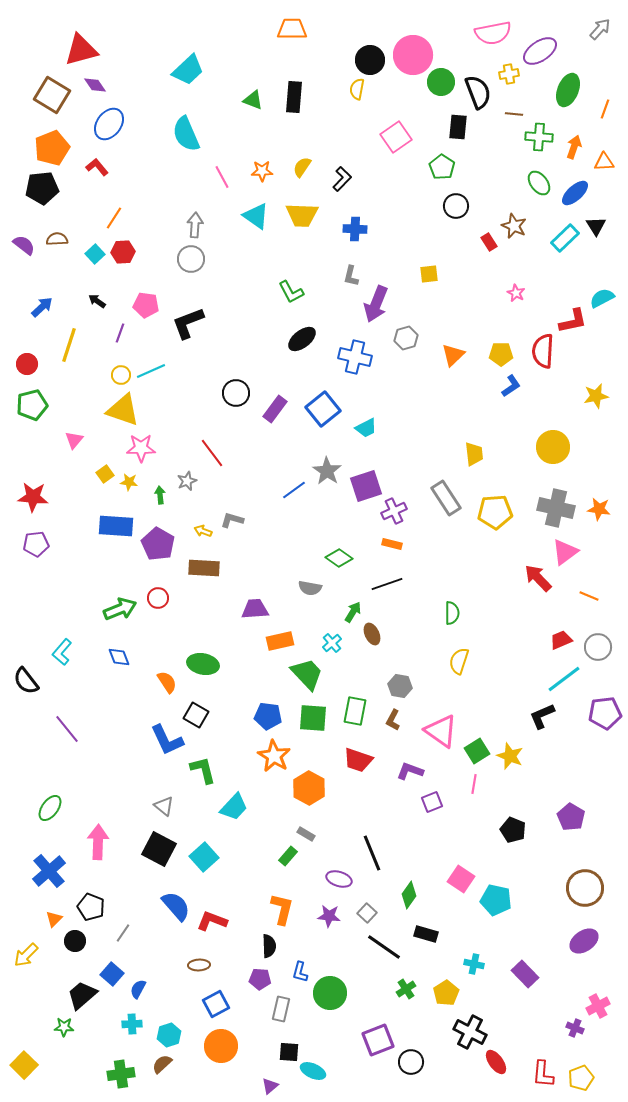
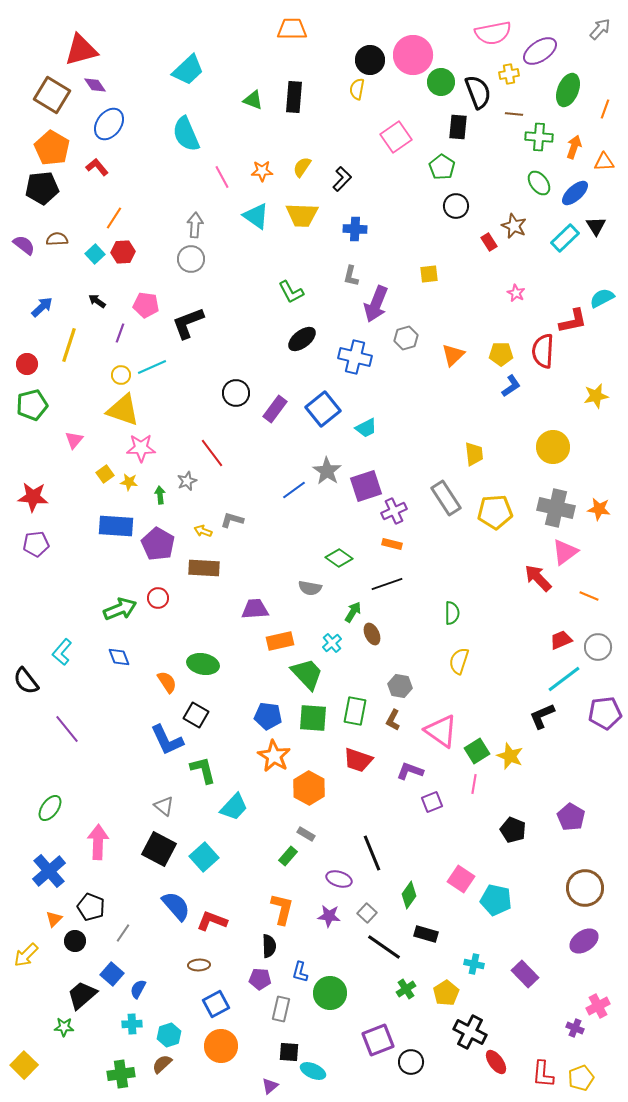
orange pentagon at (52, 148): rotated 20 degrees counterclockwise
cyan line at (151, 371): moved 1 px right, 4 px up
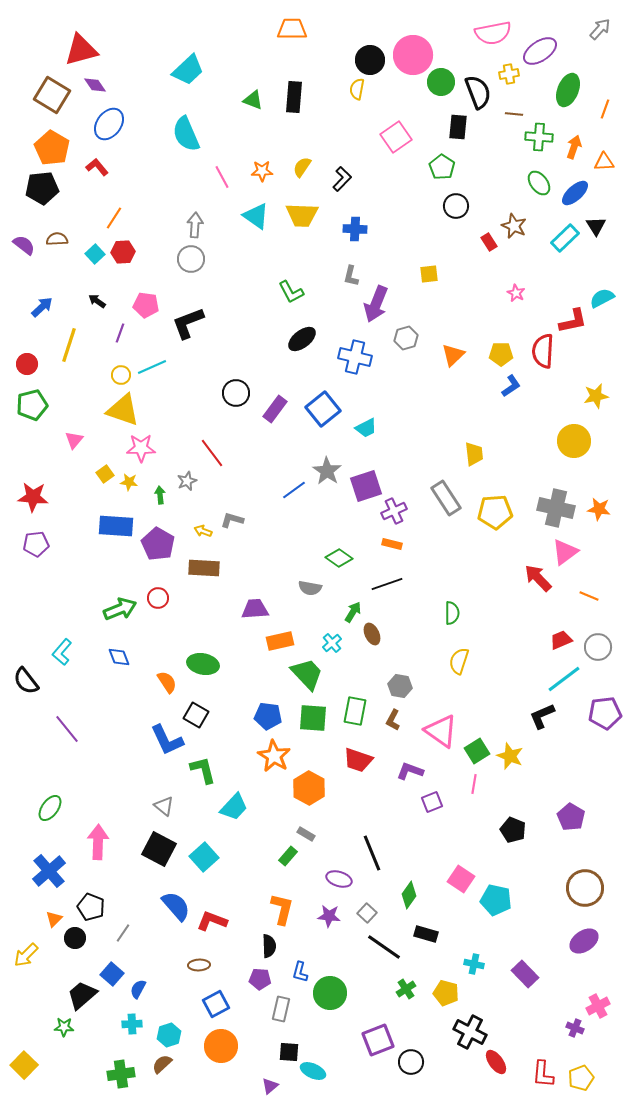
yellow circle at (553, 447): moved 21 px right, 6 px up
black circle at (75, 941): moved 3 px up
yellow pentagon at (446, 993): rotated 25 degrees counterclockwise
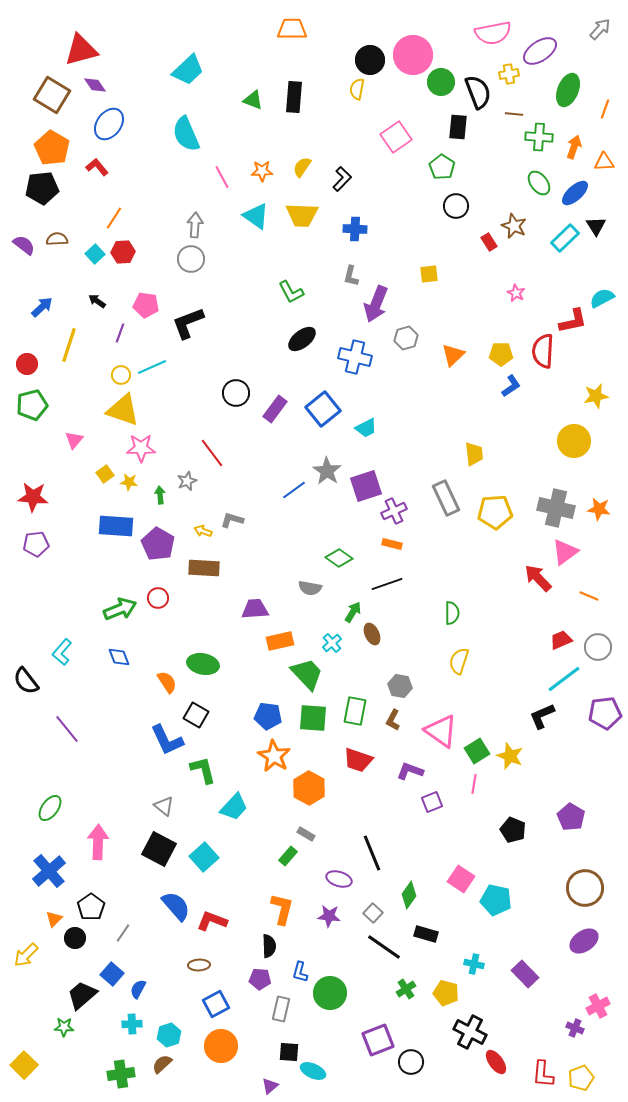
gray rectangle at (446, 498): rotated 8 degrees clockwise
black pentagon at (91, 907): rotated 16 degrees clockwise
gray square at (367, 913): moved 6 px right
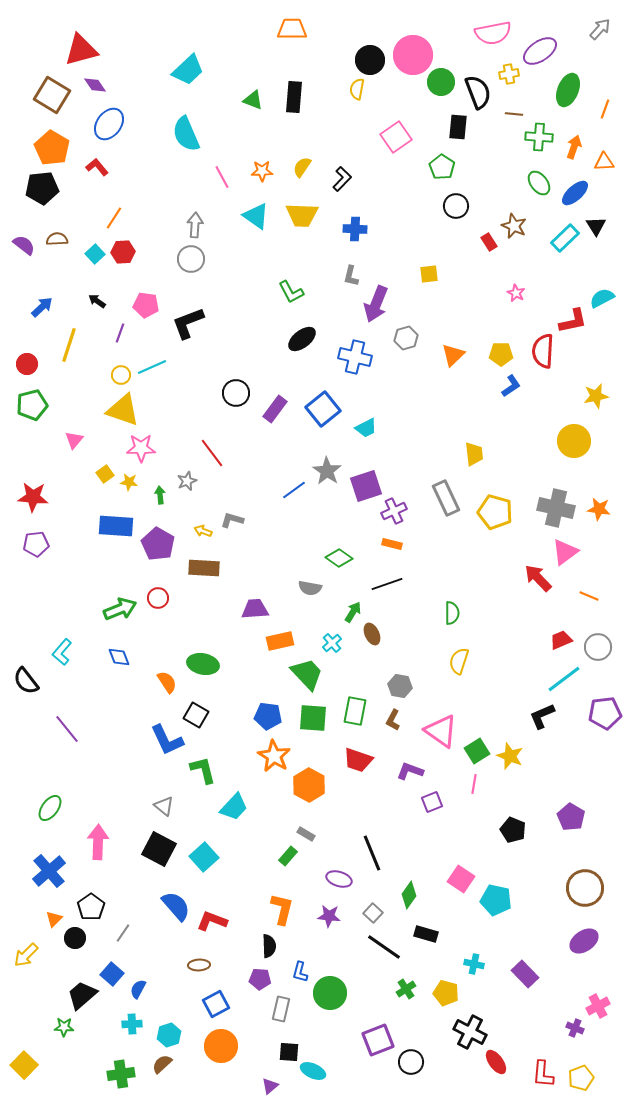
yellow pentagon at (495, 512): rotated 20 degrees clockwise
orange hexagon at (309, 788): moved 3 px up
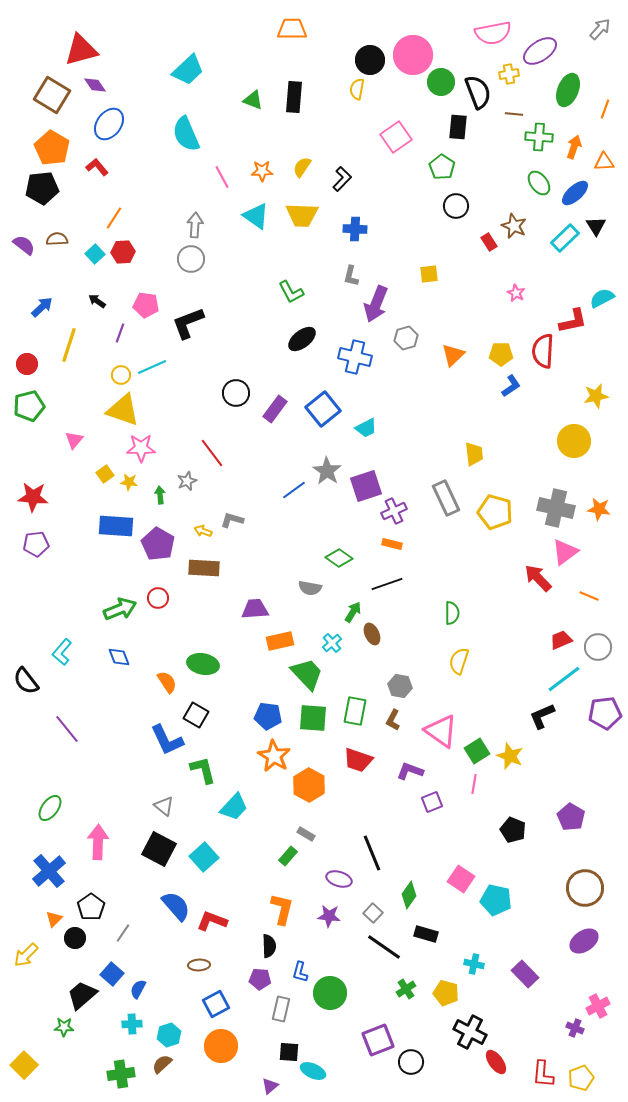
green pentagon at (32, 405): moved 3 px left, 1 px down
